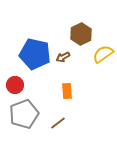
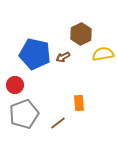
yellow semicircle: rotated 25 degrees clockwise
orange rectangle: moved 12 px right, 12 px down
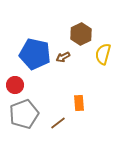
yellow semicircle: rotated 65 degrees counterclockwise
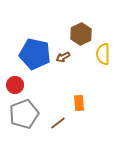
yellow semicircle: rotated 15 degrees counterclockwise
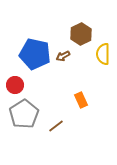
brown arrow: moved 1 px up
orange rectangle: moved 2 px right, 3 px up; rotated 21 degrees counterclockwise
gray pentagon: rotated 12 degrees counterclockwise
brown line: moved 2 px left, 3 px down
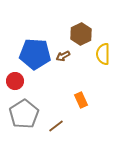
blue pentagon: rotated 8 degrees counterclockwise
red circle: moved 4 px up
